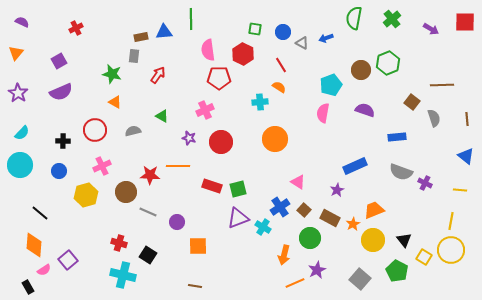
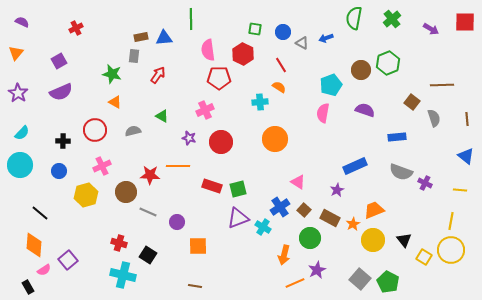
blue triangle at (164, 32): moved 6 px down
green pentagon at (397, 271): moved 9 px left, 11 px down
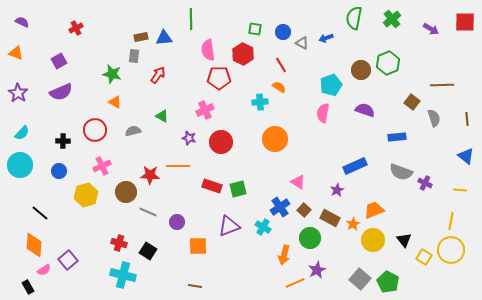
orange triangle at (16, 53): rotated 49 degrees counterclockwise
purple triangle at (238, 218): moved 9 px left, 8 px down
black square at (148, 255): moved 4 px up
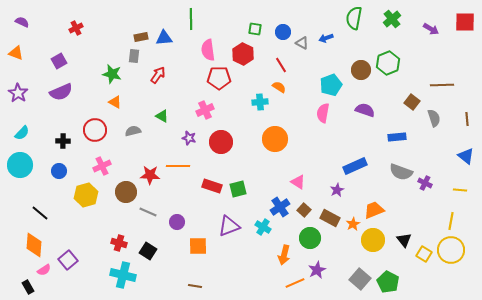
yellow square at (424, 257): moved 3 px up
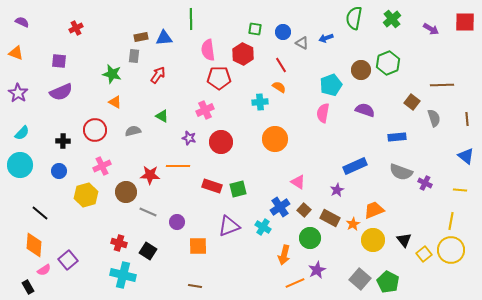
purple square at (59, 61): rotated 35 degrees clockwise
yellow square at (424, 254): rotated 21 degrees clockwise
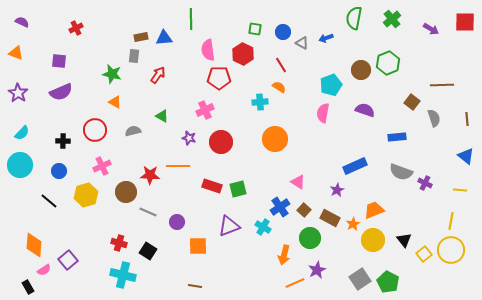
black line at (40, 213): moved 9 px right, 12 px up
gray square at (360, 279): rotated 15 degrees clockwise
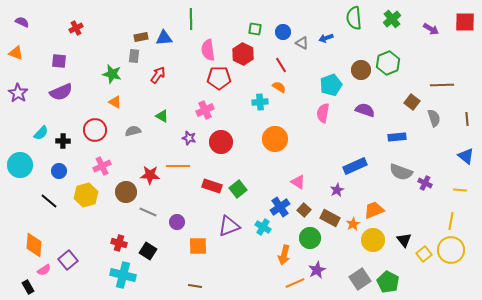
green semicircle at (354, 18): rotated 15 degrees counterclockwise
cyan semicircle at (22, 133): moved 19 px right
green square at (238, 189): rotated 24 degrees counterclockwise
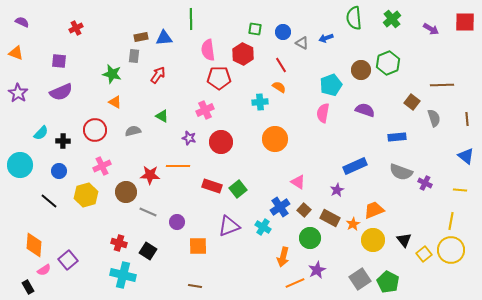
orange arrow at (284, 255): moved 1 px left, 2 px down
